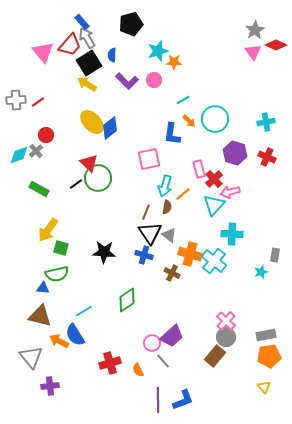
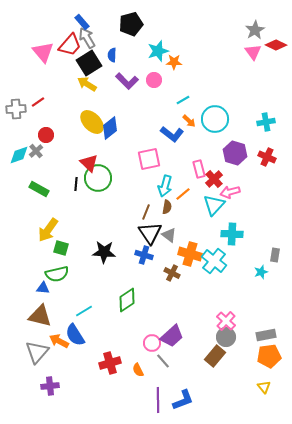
gray cross at (16, 100): moved 9 px down
blue L-shape at (172, 134): rotated 60 degrees counterclockwise
black line at (76, 184): rotated 48 degrees counterclockwise
gray triangle at (31, 357): moved 6 px right, 5 px up; rotated 20 degrees clockwise
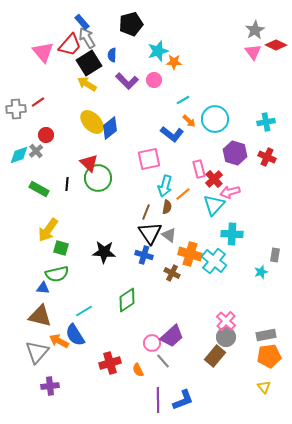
black line at (76, 184): moved 9 px left
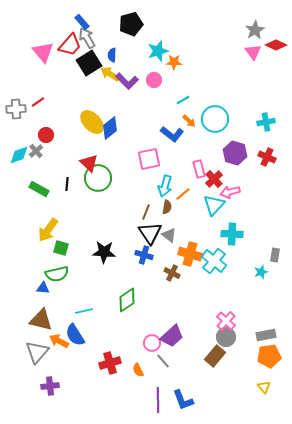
yellow arrow at (87, 84): moved 23 px right, 10 px up
cyan line at (84, 311): rotated 18 degrees clockwise
brown triangle at (40, 316): moved 1 px right, 4 px down
blue L-shape at (183, 400): rotated 90 degrees clockwise
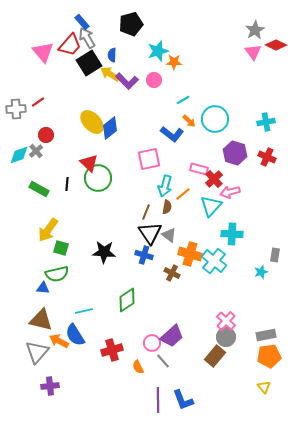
pink rectangle at (199, 169): rotated 60 degrees counterclockwise
cyan triangle at (214, 205): moved 3 px left, 1 px down
red cross at (110, 363): moved 2 px right, 13 px up
orange semicircle at (138, 370): moved 3 px up
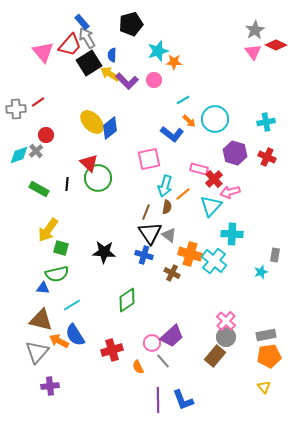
cyan line at (84, 311): moved 12 px left, 6 px up; rotated 18 degrees counterclockwise
